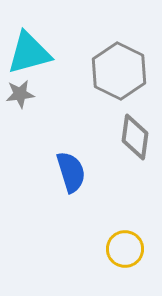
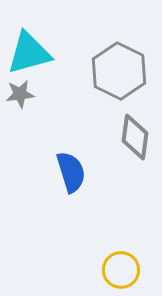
yellow circle: moved 4 px left, 21 px down
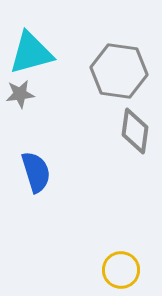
cyan triangle: moved 2 px right
gray hexagon: rotated 18 degrees counterclockwise
gray diamond: moved 6 px up
blue semicircle: moved 35 px left
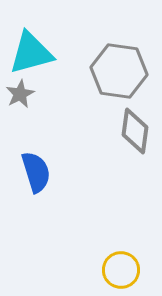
gray star: rotated 20 degrees counterclockwise
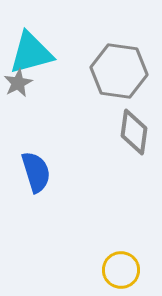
gray star: moved 2 px left, 11 px up
gray diamond: moved 1 px left, 1 px down
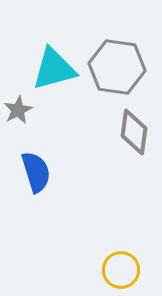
cyan triangle: moved 23 px right, 16 px down
gray hexagon: moved 2 px left, 4 px up
gray star: moved 27 px down
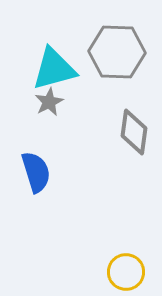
gray hexagon: moved 15 px up; rotated 6 degrees counterclockwise
gray star: moved 31 px right, 8 px up
yellow circle: moved 5 px right, 2 px down
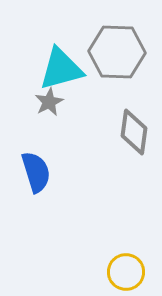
cyan triangle: moved 7 px right
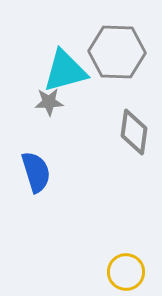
cyan triangle: moved 4 px right, 2 px down
gray star: rotated 24 degrees clockwise
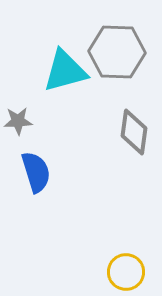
gray star: moved 31 px left, 19 px down
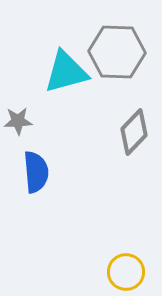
cyan triangle: moved 1 px right, 1 px down
gray diamond: rotated 36 degrees clockwise
blue semicircle: rotated 12 degrees clockwise
